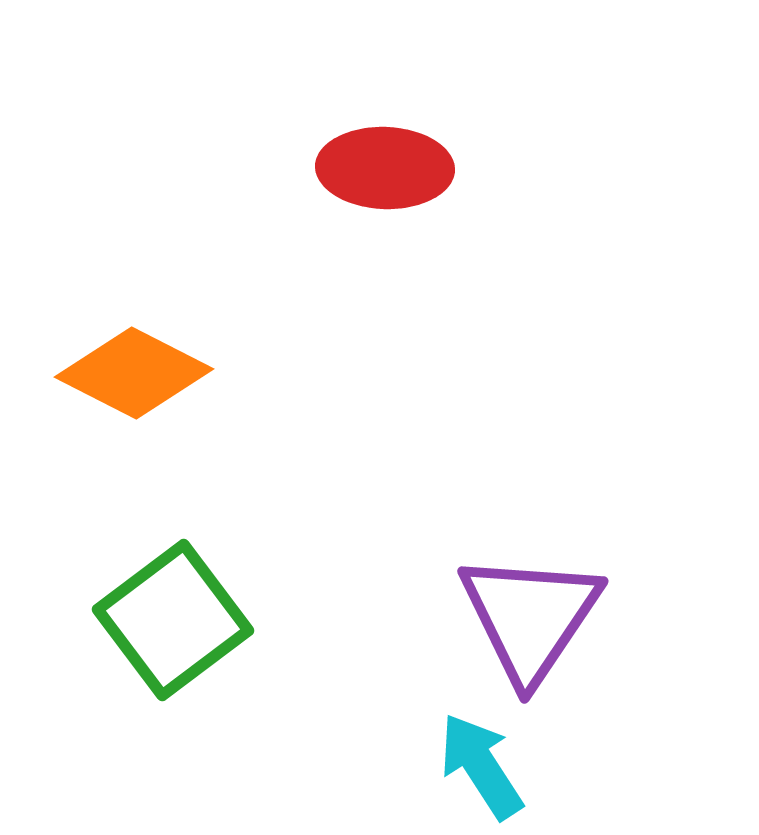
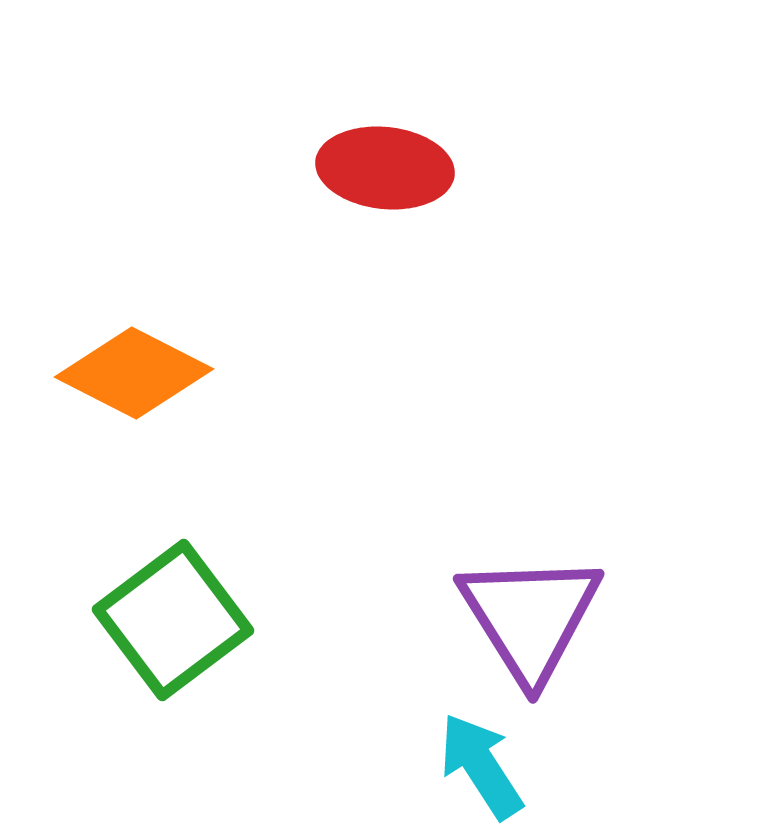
red ellipse: rotated 4 degrees clockwise
purple triangle: rotated 6 degrees counterclockwise
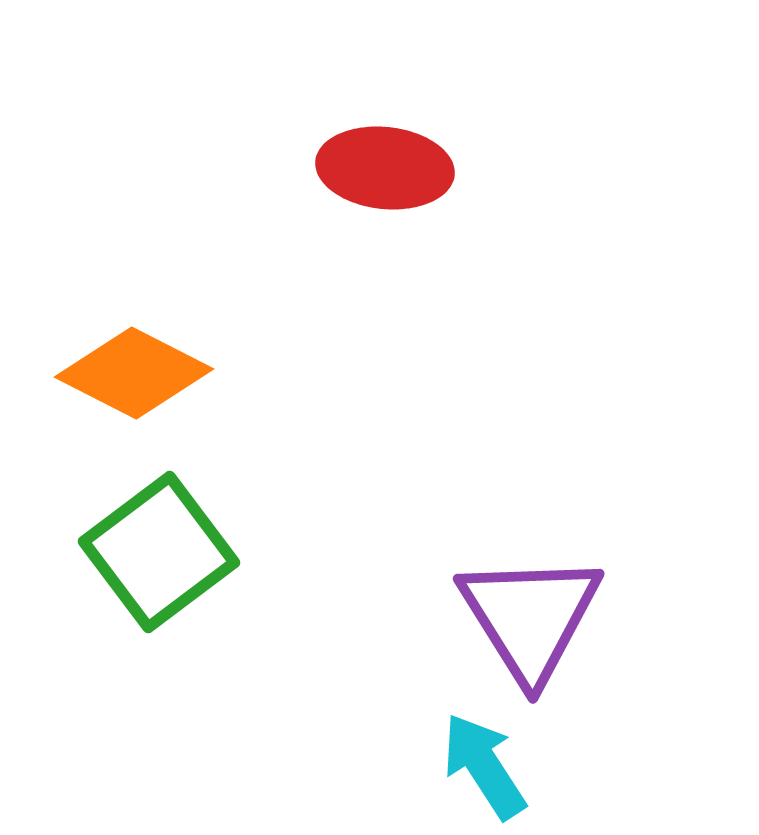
green square: moved 14 px left, 68 px up
cyan arrow: moved 3 px right
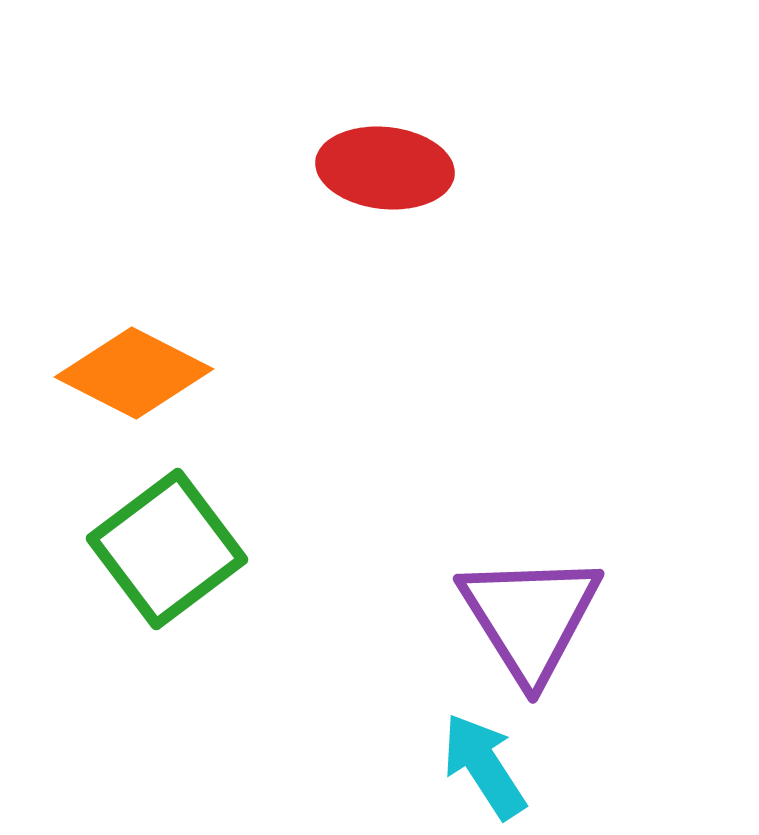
green square: moved 8 px right, 3 px up
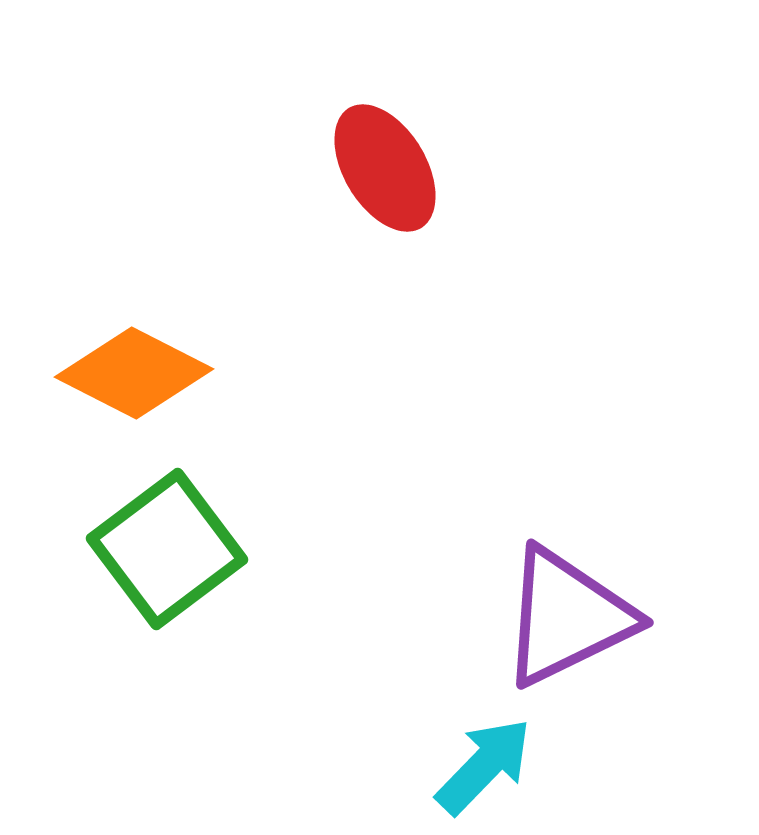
red ellipse: rotated 53 degrees clockwise
purple triangle: moved 37 px right; rotated 36 degrees clockwise
cyan arrow: rotated 77 degrees clockwise
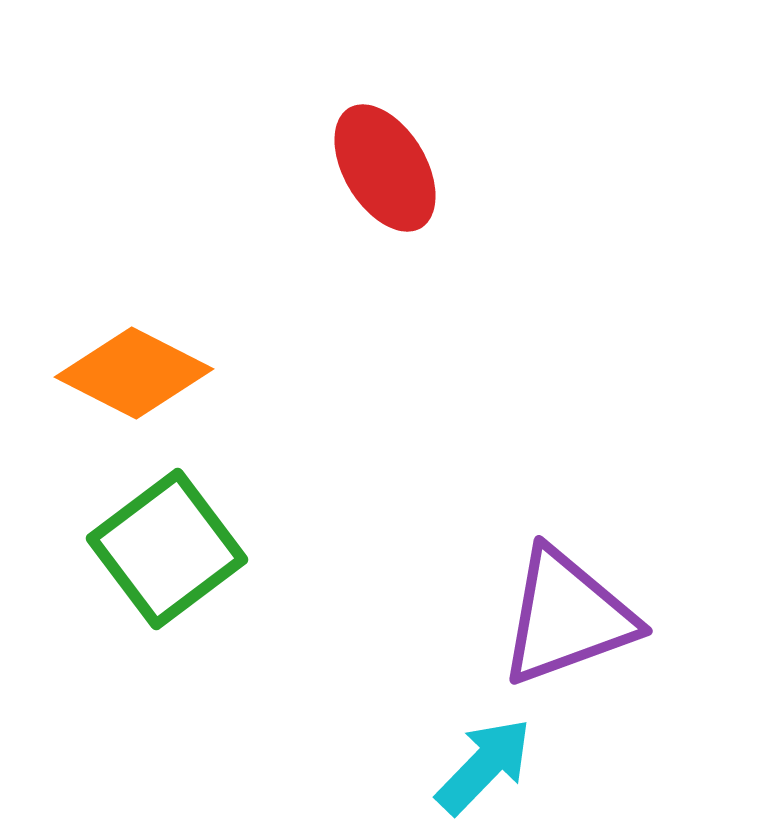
purple triangle: rotated 6 degrees clockwise
